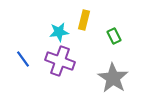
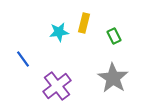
yellow rectangle: moved 3 px down
purple cross: moved 3 px left, 25 px down; rotated 32 degrees clockwise
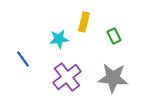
yellow rectangle: moved 1 px up
cyan star: moved 7 px down
gray star: rotated 28 degrees counterclockwise
purple cross: moved 10 px right, 9 px up
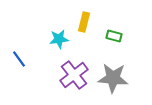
green rectangle: rotated 49 degrees counterclockwise
blue line: moved 4 px left
purple cross: moved 7 px right, 2 px up
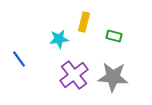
gray star: moved 1 px up
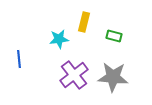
blue line: rotated 30 degrees clockwise
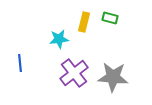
green rectangle: moved 4 px left, 18 px up
blue line: moved 1 px right, 4 px down
purple cross: moved 2 px up
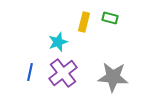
cyan star: moved 1 px left, 3 px down; rotated 12 degrees counterclockwise
blue line: moved 10 px right, 9 px down; rotated 18 degrees clockwise
purple cross: moved 11 px left
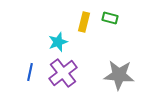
gray star: moved 6 px right, 2 px up
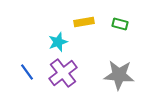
green rectangle: moved 10 px right, 6 px down
yellow rectangle: rotated 66 degrees clockwise
blue line: moved 3 px left; rotated 48 degrees counterclockwise
